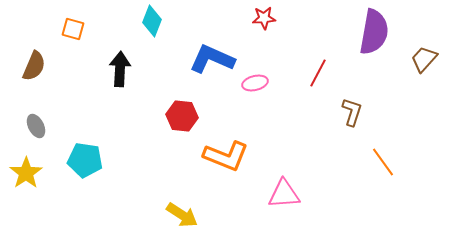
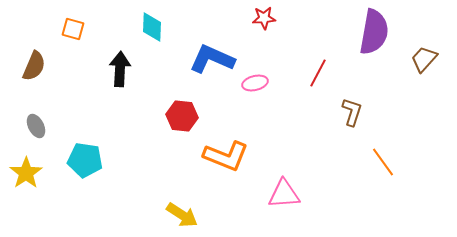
cyan diamond: moved 6 px down; rotated 20 degrees counterclockwise
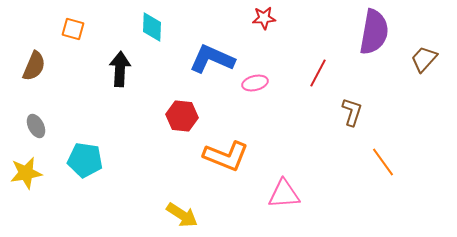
yellow star: rotated 24 degrees clockwise
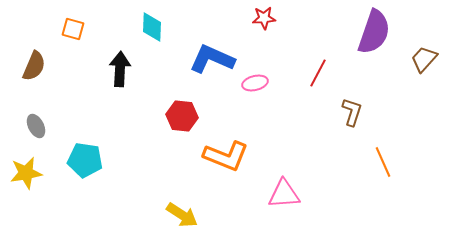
purple semicircle: rotated 9 degrees clockwise
orange line: rotated 12 degrees clockwise
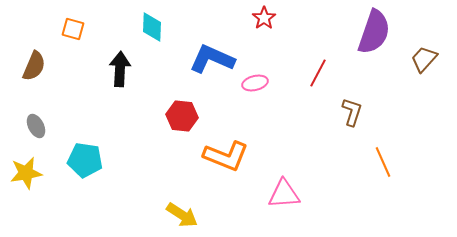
red star: rotated 30 degrees counterclockwise
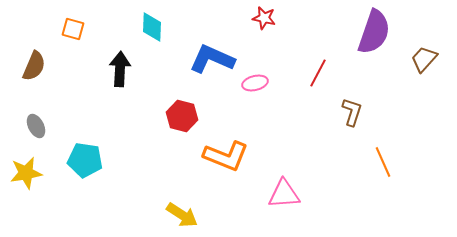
red star: rotated 25 degrees counterclockwise
red hexagon: rotated 8 degrees clockwise
